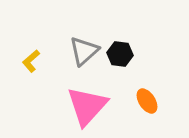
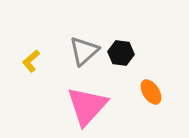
black hexagon: moved 1 px right, 1 px up
orange ellipse: moved 4 px right, 9 px up
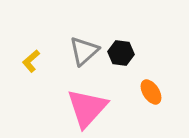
pink triangle: moved 2 px down
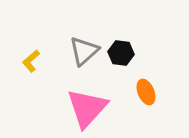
orange ellipse: moved 5 px left; rotated 10 degrees clockwise
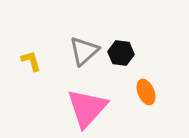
yellow L-shape: rotated 115 degrees clockwise
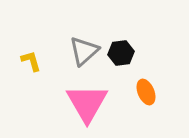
black hexagon: rotated 15 degrees counterclockwise
pink triangle: moved 5 px up; rotated 12 degrees counterclockwise
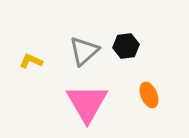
black hexagon: moved 5 px right, 7 px up
yellow L-shape: rotated 50 degrees counterclockwise
orange ellipse: moved 3 px right, 3 px down
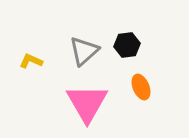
black hexagon: moved 1 px right, 1 px up
orange ellipse: moved 8 px left, 8 px up
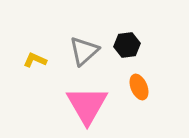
yellow L-shape: moved 4 px right, 1 px up
orange ellipse: moved 2 px left
pink triangle: moved 2 px down
